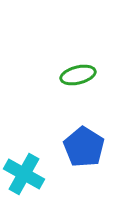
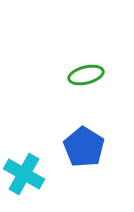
green ellipse: moved 8 px right
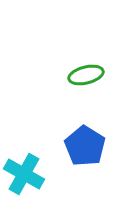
blue pentagon: moved 1 px right, 1 px up
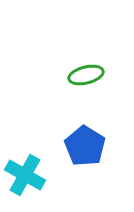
cyan cross: moved 1 px right, 1 px down
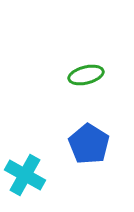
blue pentagon: moved 4 px right, 2 px up
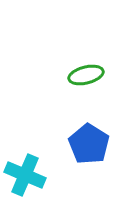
cyan cross: rotated 6 degrees counterclockwise
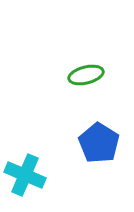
blue pentagon: moved 10 px right, 1 px up
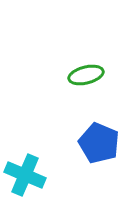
blue pentagon: rotated 9 degrees counterclockwise
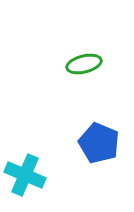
green ellipse: moved 2 px left, 11 px up
